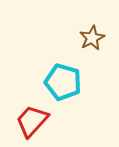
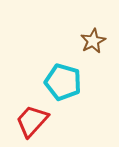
brown star: moved 1 px right, 3 px down
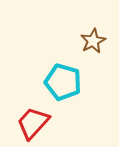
red trapezoid: moved 1 px right, 2 px down
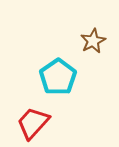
cyan pentagon: moved 5 px left, 5 px up; rotated 21 degrees clockwise
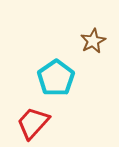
cyan pentagon: moved 2 px left, 1 px down
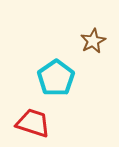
red trapezoid: rotated 66 degrees clockwise
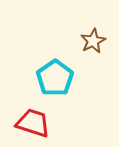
cyan pentagon: moved 1 px left
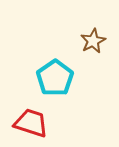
red trapezoid: moved 2 px left
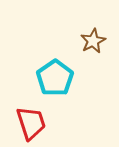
red trapezoid: rotated 54 degrees clockwise
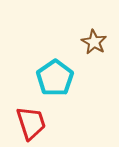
brown star: moved 1 px right, 1 px down; rotated 15 degrees counterclockwise
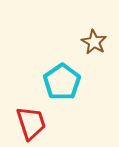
cyan pentagon: moved 7 px right, 4 px down
